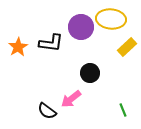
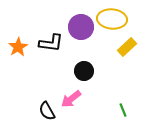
yellow ellipse: moved 1 px right
black circle: moved 6 px left, 2 px up
black semicircle: rotated 24 degrees clockwise
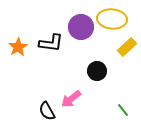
black circle: moved 13 px right
green line: rotated 16 degrees counterclockwise
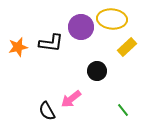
orange star: rotated 18 degrees clockwise
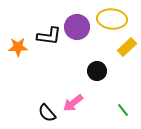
purple circle: moved 4 px left
black L-shape: moved 2 px left, 7 px up
orange star: rotated 12 degrees clockwise
pink arrow: moved 2 px right, 4 px down
black semicircle: moved 2 px down; rotated 12 degrees counterclockwise
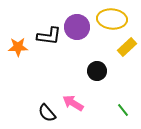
pink arrow: rotated 70 degrees clockwise
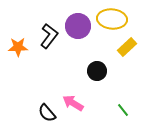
purple circle: moved 1 px right, 1 px up
black L-shape: rotated 60 degrees counterclockwise
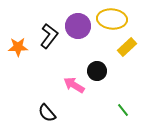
pink arrow: moved 1 px right, 18 px up
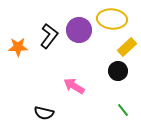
purple circle: moved 1 px right, 4 px down
black circle: moved 21 px right
pink arrow: moved 1 px down
black semicircle: moved 3 px left; rotated 36 degrees counterclockwise
